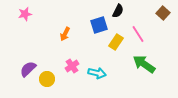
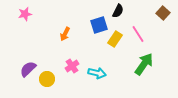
yellow rectangle: moved 1 px left, 3 px up
green arrow: rotated 90 degrees clockwise
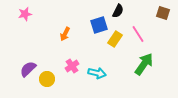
brown square: rotated 24 degrees counterclockwise
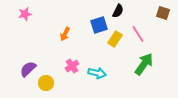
yellow circle: moved 1 px left, 4 px down
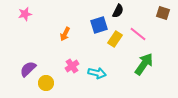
pink line: rotated 18 degrees counterclockwise
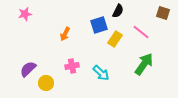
pink line: moved 3 px right, 2 px up
pink cross: rotated 24 degrees clockwise
cyan arrow: moved 4 px right; rotated 30 degrees clockwise
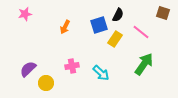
black semicircle: moved 4 px down
orange arrow: moved 7 px up
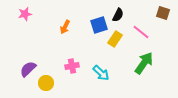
green arrow: moved 1 px up
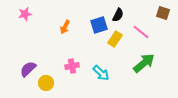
green arrow: rotated 15 degrees clockwise
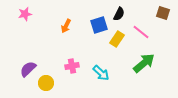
black semicircle: moved 1 px right, 1 px up
orange arrow: moved 1 px right, 1 px up
yellow rectangle: moved 2 px right
